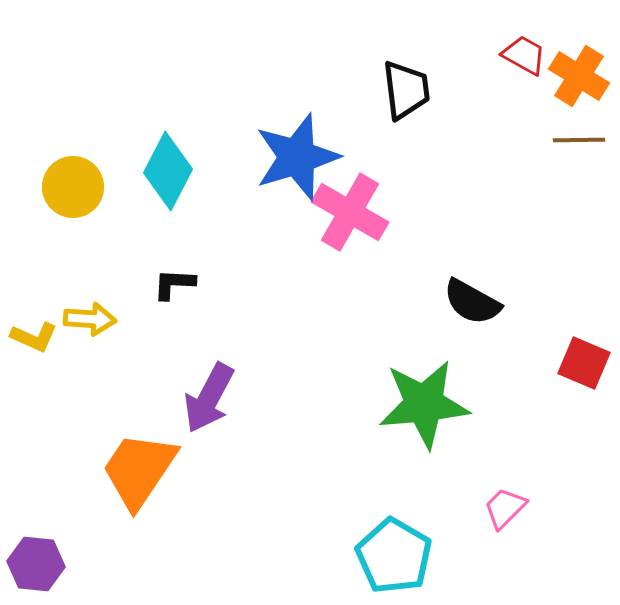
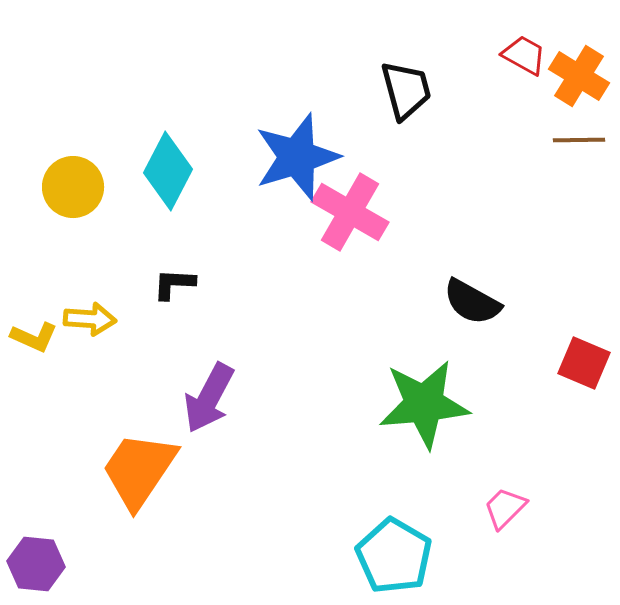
black trapezoid: rotated 8 degrees counterclockwise
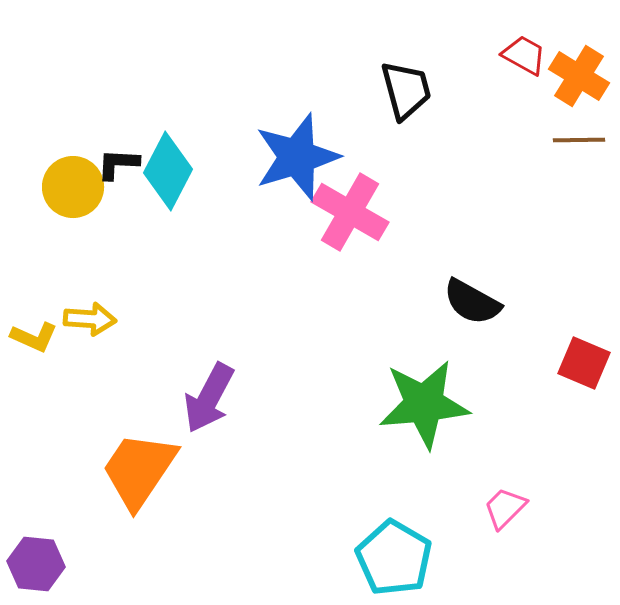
black L-shape: moved 56 px left, 120 px up
cyan pentagon: moved 2 px down
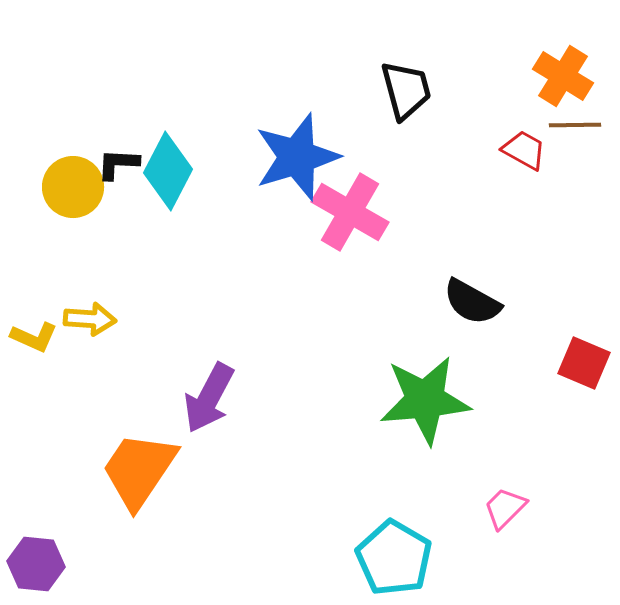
red trapezoid: moved 95 px down
orange cross: moved 16 px left
brown line: moved 4 px left, 15 px up
green star: moved 1 px right, 4 px up
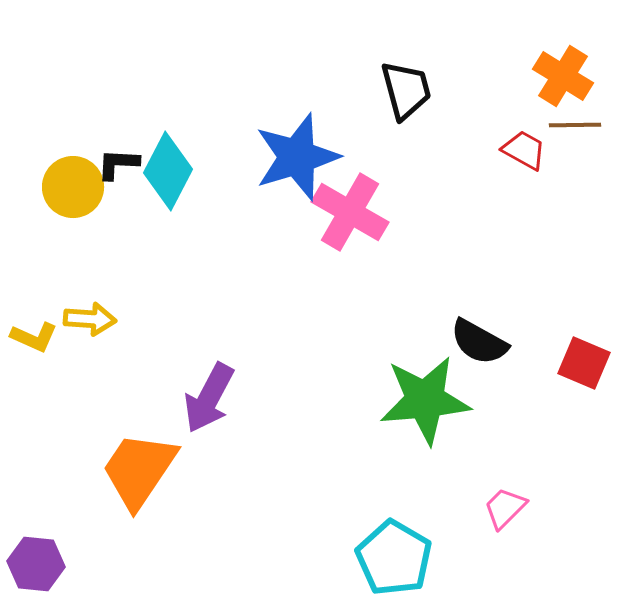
black semicircle: moved 7 px right, 40 px down
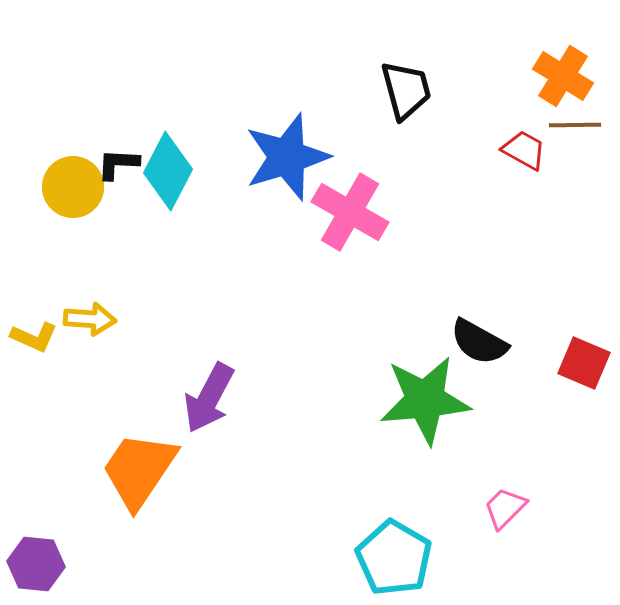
blue star: moved 10 px left
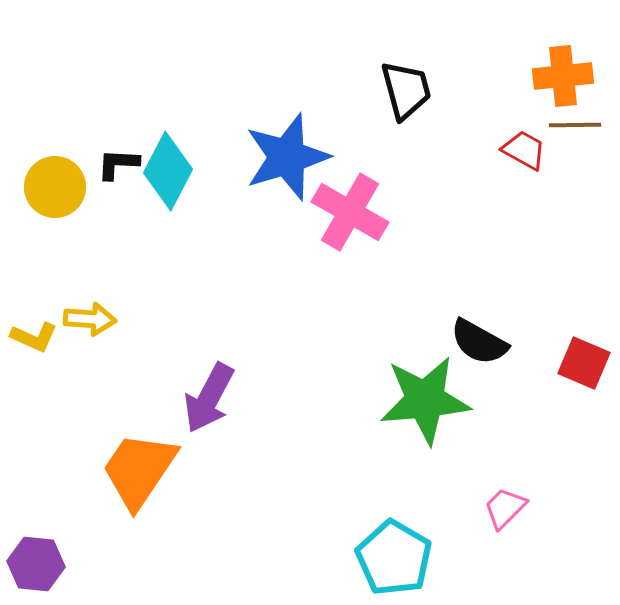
orange cross: rotated 38 degrees counterclockwise
yellow circle: moved 18 px left
